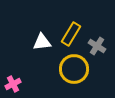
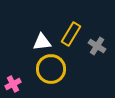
yellow circle: moved 23 px left
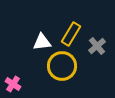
gray cross: rotated 18 degrees clockwise
yellow circle: moved 11 px right, 3 px up
pink cross: rotated 28 degrees counterclockwise
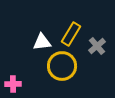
pink cross: rotated 35 degrees counterclockwise
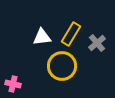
white triangle: moved 5 px up
gray cross: moved 3 px up
pink cross: rotated 14 degrees clockwise
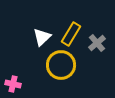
white triangle: rotated 36 degrees counterclockwise
yellow circle: moved 1 px left, 1 px up
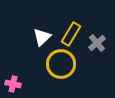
yellow circle: moved 1 px up
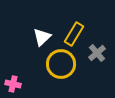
yellow rectangle: moved 3 px right
gray cross: moved 10 px down
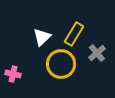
pink cross: moved 10 px up
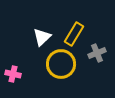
gray cross: rotated 18 degrees clockwise
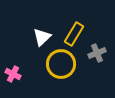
pink cross: rotated 14 degrees clockwise
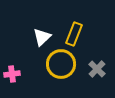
yellow rectangle: rotated 10 degrees counterclockwise
gray cross: moved 16 px down; rotated 24 degrees counterclockwise
pink cross: moved 1 px left; rotated 35 degrees counterclockwise
